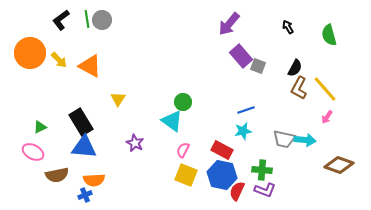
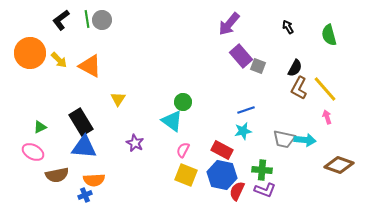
pink arrow: rotated 128 degrees clockwise
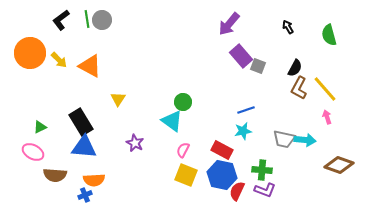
brown semicircle: moved 2 px left; rotated 15 degrees clockwise
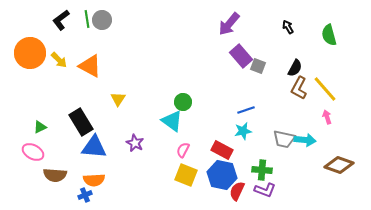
blue triangle: moved 10 px right
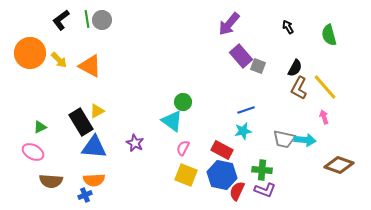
yellow line: moved 2 px up
yellow triangle: moved 21 px left, 12 px down; rotated 28 degrees clockwise
pink arrow: moved 3 px left
pink semicircle: moved 2 px up
brown semicircle: moved 4 px left, 6 px down
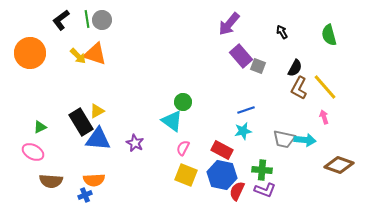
black arrow: moved 6 px left, 5 px down
yellow arrow: moved 19 px right, 4 px up
orange triangle: moved 5 px right, 12 px up; rotated 10 degrees counterclockwise
blue triangle: moved 4 px right, 8 px up
